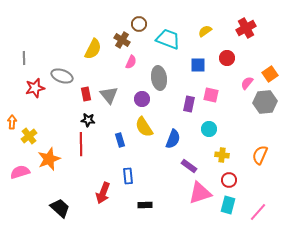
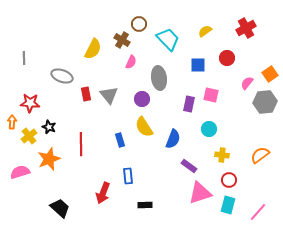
cyan trapezoid at (168, 39): rotated 25 degrees clockwise
red star at (35, 88): moved 5 px left, 15 px down; rotated 18 degrees clockwise
black star at (88, 120): moved 39 px left, 7 px down; rotated 16 degrees clockwise
orange semicircle at (260, 155): rotated 30 degrees clockwise
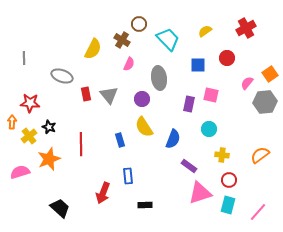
pink semicircle at (131, 62): moved 2 px left, 2 px down
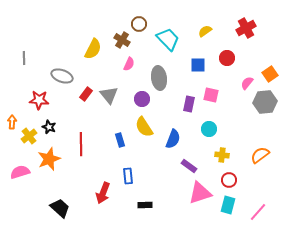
red rectangle at (86, 94): rotated 48 degrees clockwise
red star at (30, 103): moved 9 px right, 3 px up
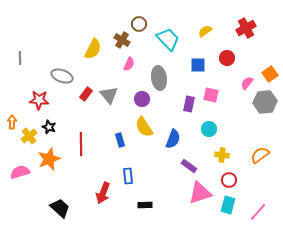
gray line at (24, 58): moved 4 px left
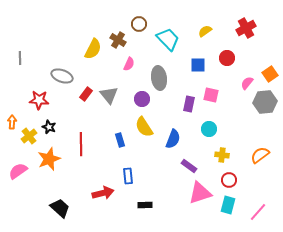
brown cross at (122, 40): moved 4 px left
pink semicircle at (20, 172): moved 2 px left, 1 px up; rotated 18 degrees counterclockwise
red arrow at (103, 193): rotated 125 degrees counterclockwise
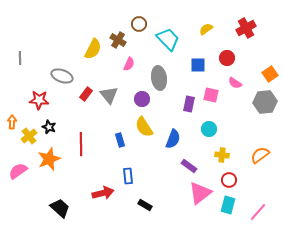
yellow semicircle at (205, 31): moved 1 px right, 2 px up
pink semicircle at (247, 83): moved 12 px left; rotated 96 degrees counterclockwise
pink triangle at (200, 193): rotated 20 degrees counterclockwise
black rectangle at (145, 205): rotated 32 degrees clockwise
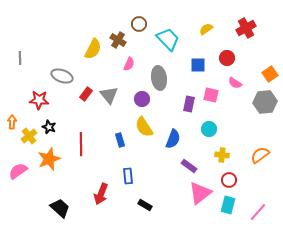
red arrow at (103, 193): moved 2 px left, 1 px down; rotated 125 degrees clockwise
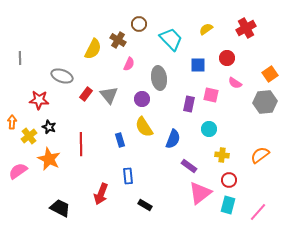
cyan trapezoid at (168, 39): moved 3 px right
orange star at (49, 159): rotated 25 degrees counterclockwise
black trapezoid at (60, 208): rotated 15 degrees counterclockwise
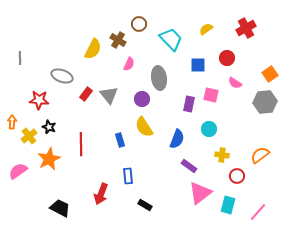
blue semicircle at (173, 139): moved 4 px right
orange star at (49, 159): rotated 20 degrees clockwise
red circle at (229, 180): moved 8 px right, 4 px up
